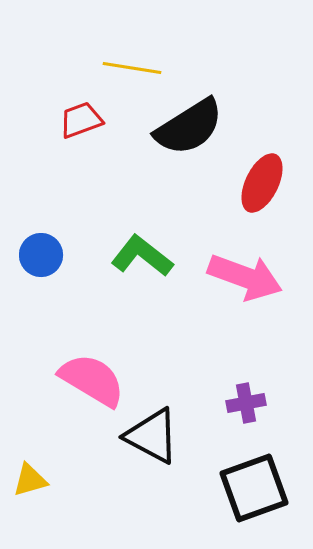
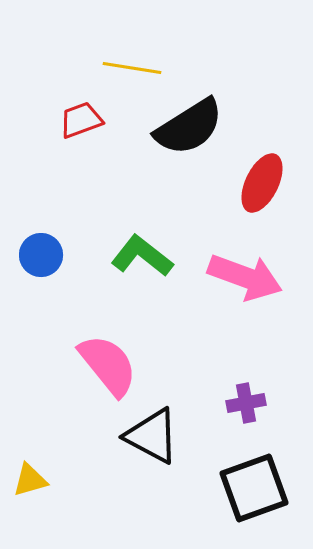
pink semicircle: moved 16 px right, 15 px up; rotated 20 degrees clockwise
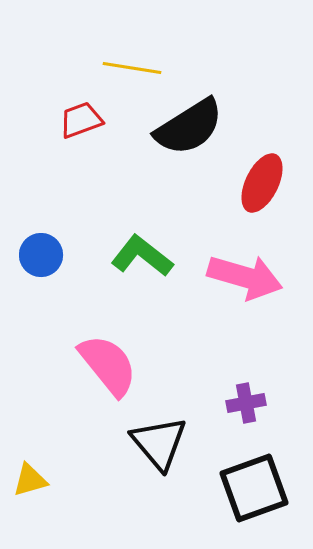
pink arrow: rotated 4 degrees counterclockwise
black triangle: moved 7 px right, 7 px down; rotated 22 degrees clockwise
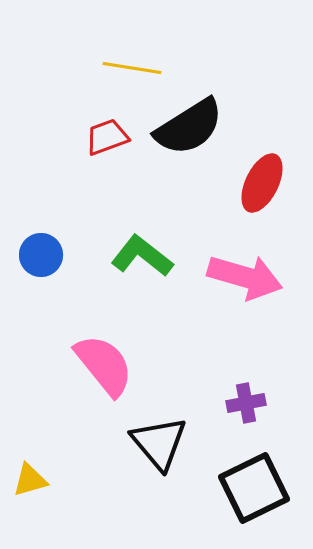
red trapezoid: moved 26 px right, 17 px down
pink semicircle: moved 4 px left
black square: rotated 6 degrees counterclockwise
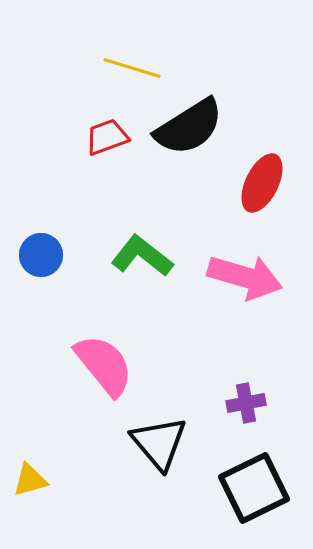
yellow line: rotated 8 degrees clockwise
